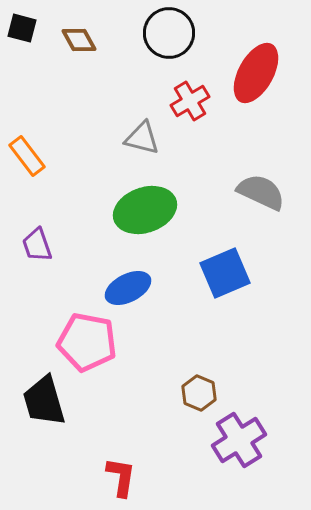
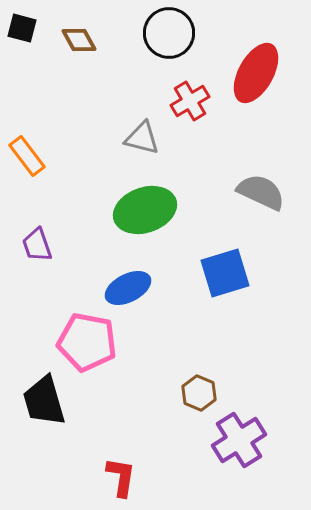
blue square: rotated 6 degrees clockwise
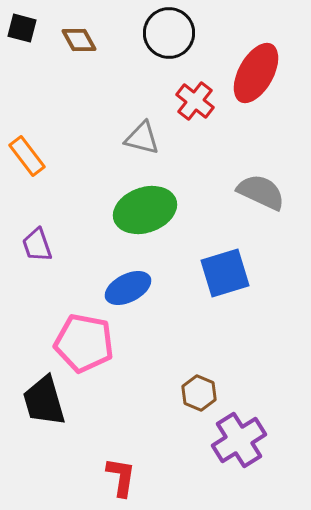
red cross: moved 5 px right; rotated 21 degrees counterclockwise
pink pentagon: moved 3 px left, 1 px down
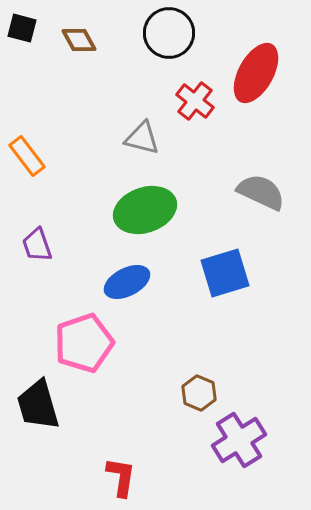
blue ellipse: moved 1 px left, 6 px up
pink pentagon: rotated 30 degrees counterclockwise
black trapezoid: moved 6 px left, 4 px down
